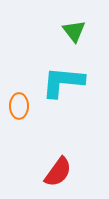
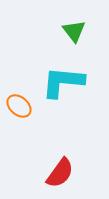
orange ellipse: rotated 50 degrees counterclockwise
red semicircle: moved 2 px right, 1 px down
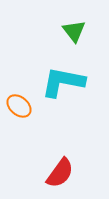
cyan L-shape: rotated 6 degrees clockwise
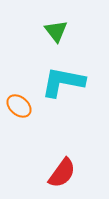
green triangle: moved 18 px left
red semicircle: moved 2 px right
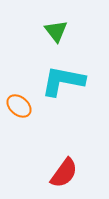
cyan L-shape: moved 1 px up
red semicircle: moved 2 px right
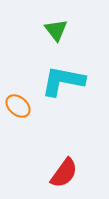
green triangle: moved 1 px up
orange ellipse: moved 1 px left
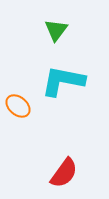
green triangle: rotated 15 degrees clockwise
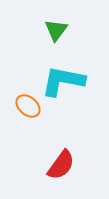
orange ellipse: moved 10 px right
red semicircle: moved 3 px left, 8 px up
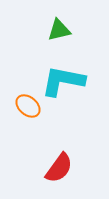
green triangle: moved 3 px right; rotated 40 degrees clockwise
red semicircle: moved 2 px left, 3 px down
